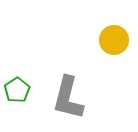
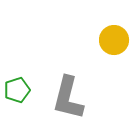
green pentagon: rotated 15 degrees clockwise
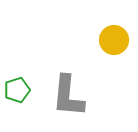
gray L-shape: moved 2 px up; rotated 9 degrees counterclockwise
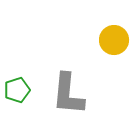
gray L-shape: moved 2 px up
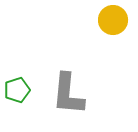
yellow circle: moved 1 px left, 20 px up
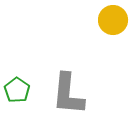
green pentagon: rotated 20 degrees counterclockwise
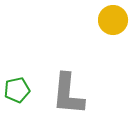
green pentagon: rotated 25 degrees clockwise
